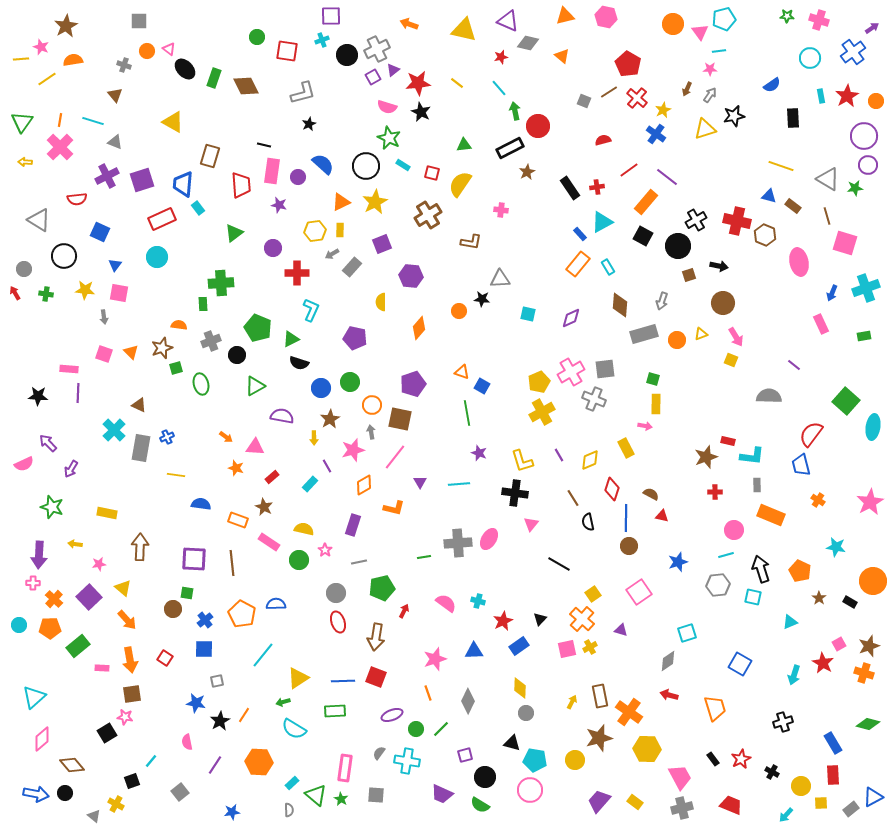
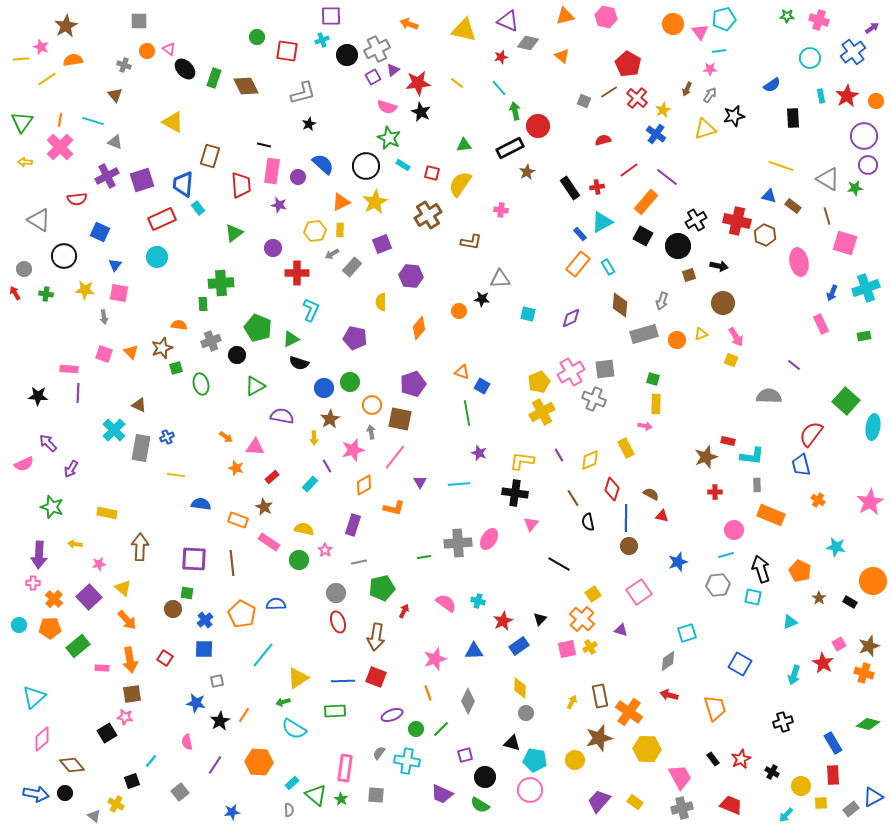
blue circle at (321, 388): moved 3 px right
yellow L-shape at (522, 461): rotated 115 degrees clockwise
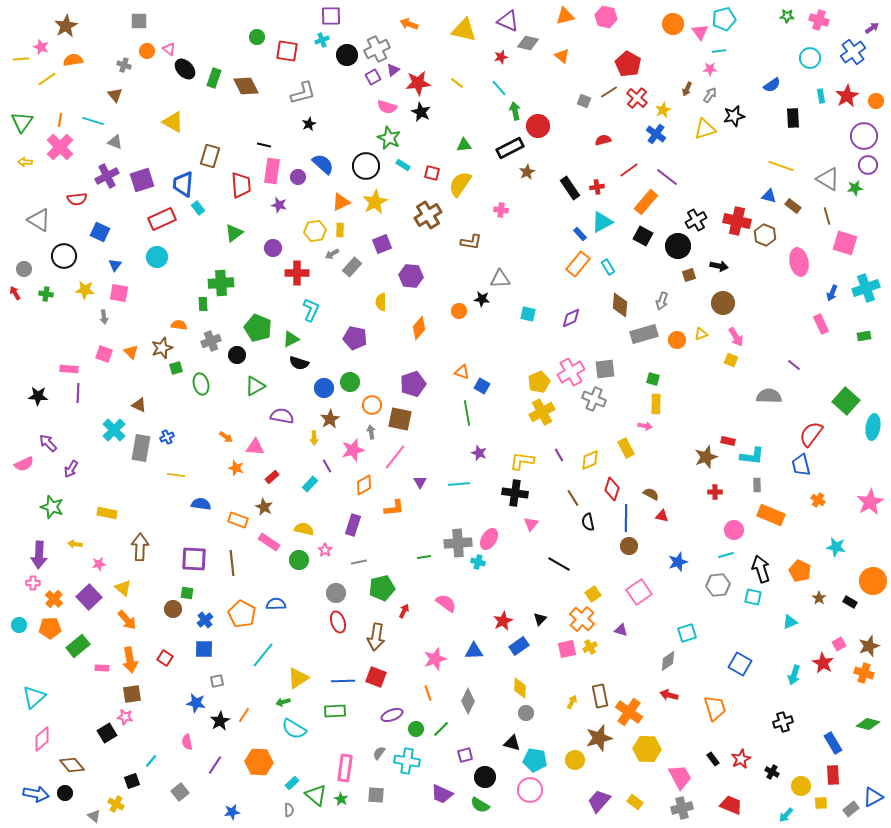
orange L-shape at (394, 508): rotated 20 degrees counterclockwise
cyan cross at (478, 601): moved 39 px up
